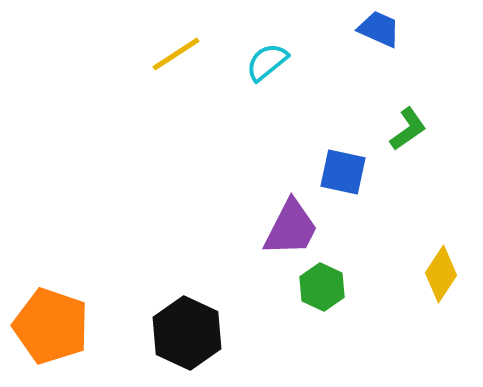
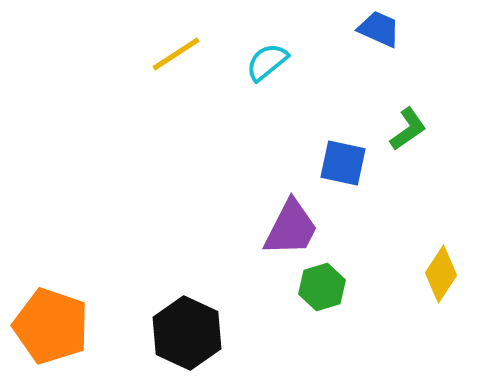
blue square: moved 9 px up
green hexagon: rotated 18 degrees clockwise
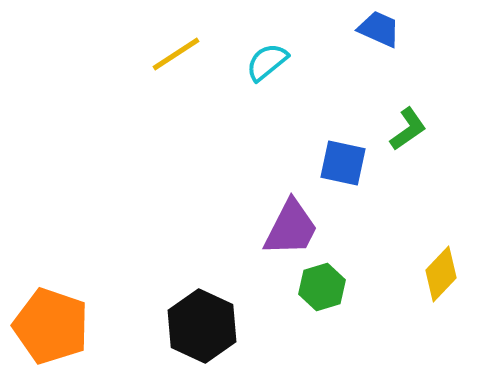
yellow diamond: rotated 10 degrees clockwise
black hexagon: moved 15 px right, 7 px up
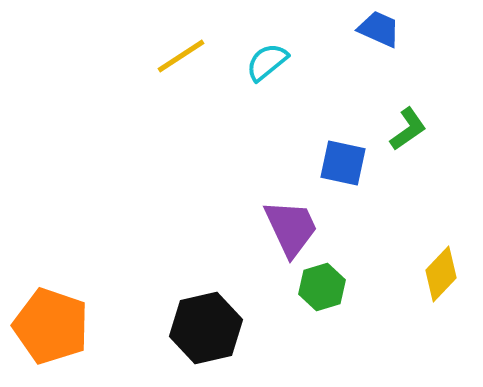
yellow line: moved 5 px right, 2 px down
purple trapezoid: rotated 52 degrees counterclockwise
black hexagon: moved 4 px right, 2 px down; rotated 22 degrees clockwise
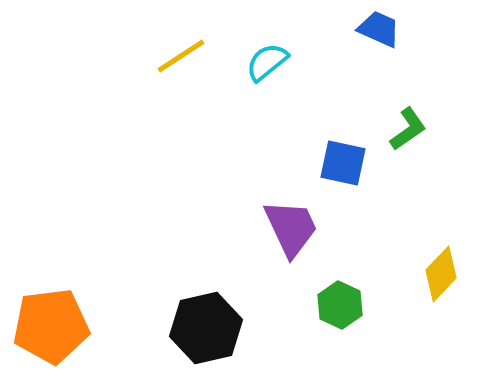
green hexagon: moved 18 px right, 18 px down; rotated 18 degrees counterclockwise
orange pentagon: rotated 26 degrees counterclockwise
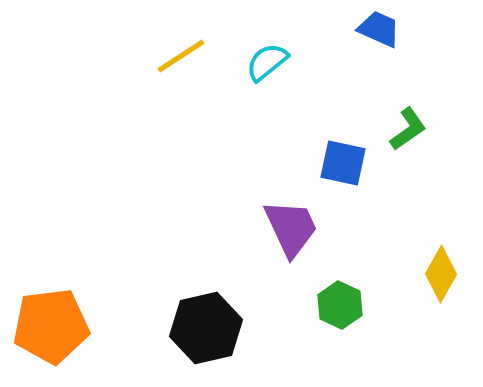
yellow diamond: rotated 14 degrees counterclockwise
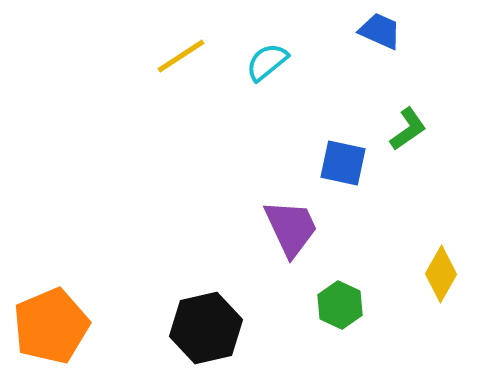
blue trapezoid: moved 1 px right, 2 px down
orange pentagon: rotated 16 degrees counterclockwise
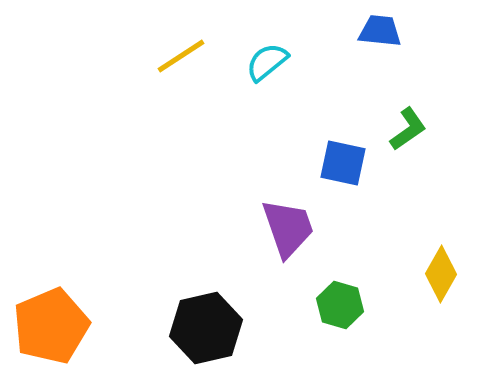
blue trapezoid: rotated 18 degrees counterclockwise
purple trapezoid: moved 3 px left; rotated 6 degrees clockwise
green hexagon: rotated 9 degrees counterclockwise
